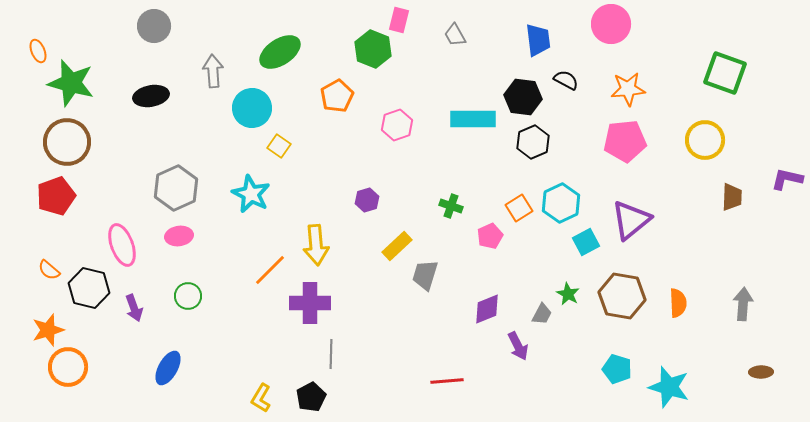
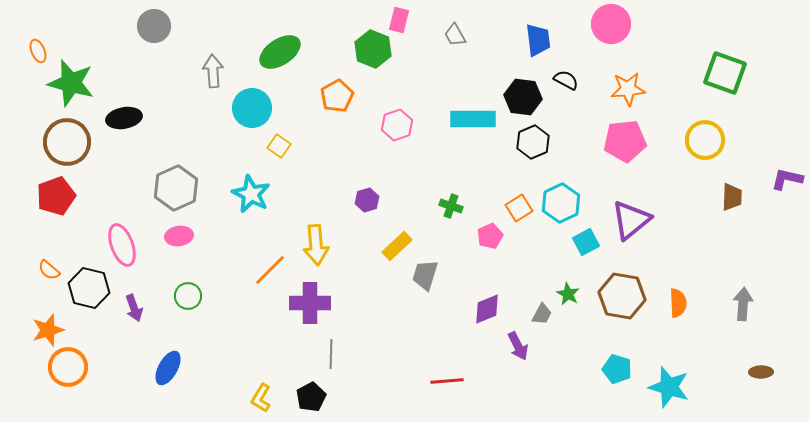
black ellipse at (151, 96): moved 27 px left, 22 px down
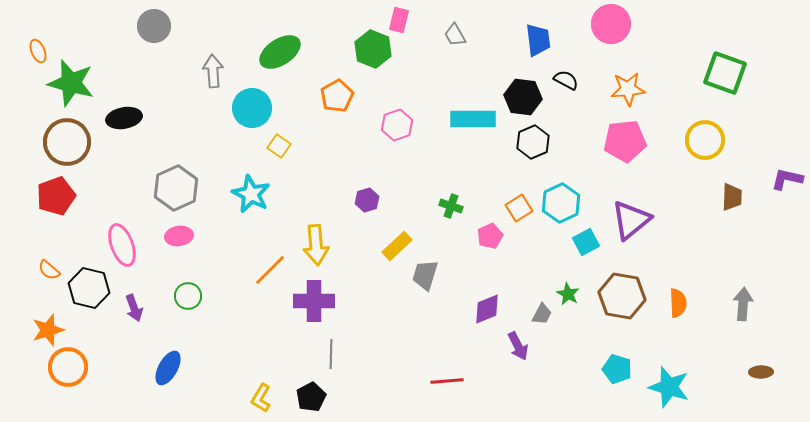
purple cross at (310, 303): moved 4 px right, 2 px up
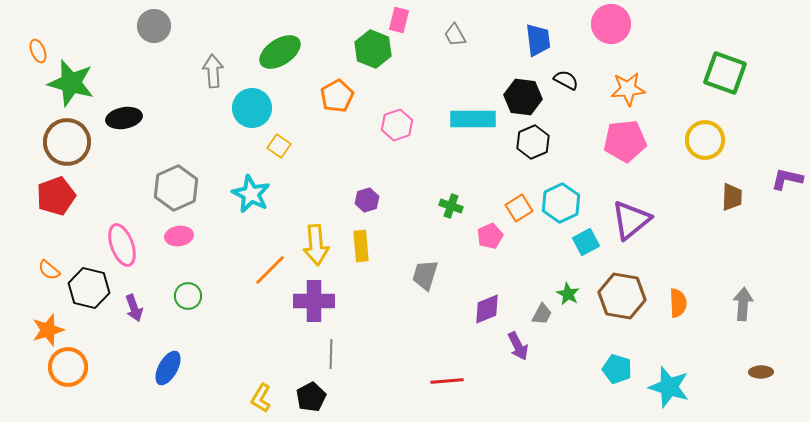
yellow rectangle at (397, 246): moved 36 px left; rotated 52 degrees counterclockwise
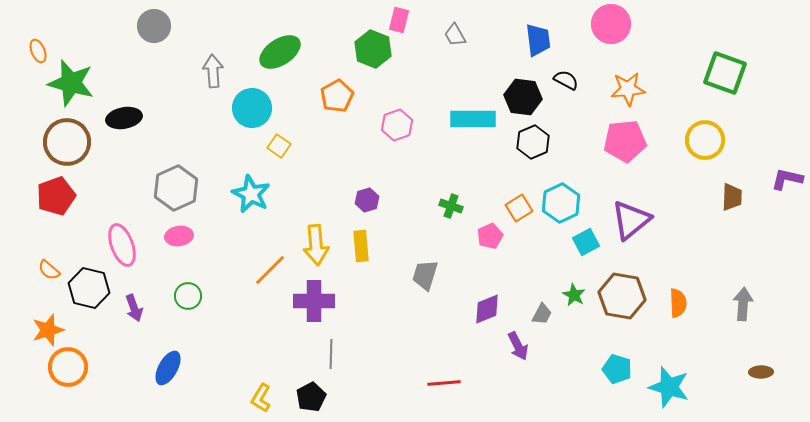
green star at (568, 294): moved 6 px right, 1 px down
red line at (447, 381): moved 3 px left, 2 px down
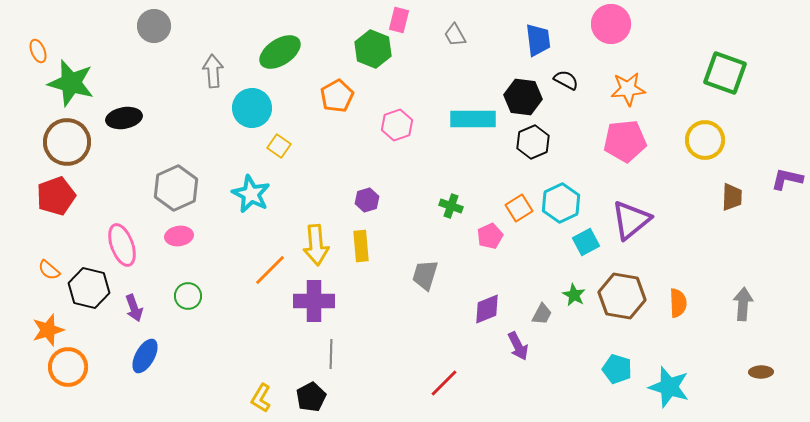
blue ellipse at (168, 368): moved 23 px left, 12 px up
red line at (444, 383): rotated 40 degrees counterclockwise
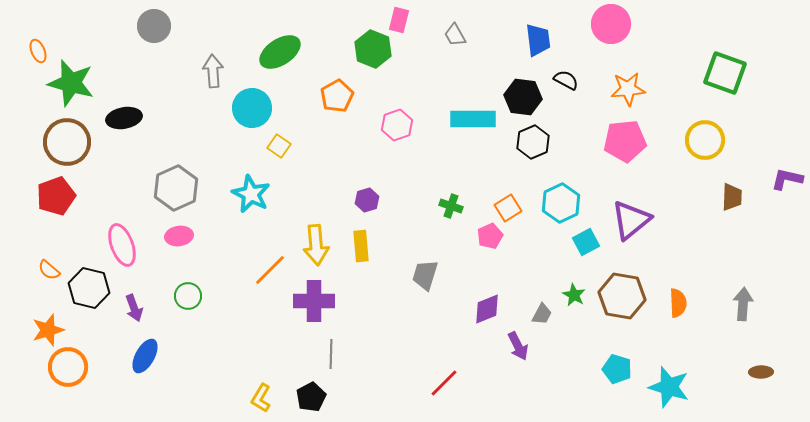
orange square at (519, 208): moved 11 px left
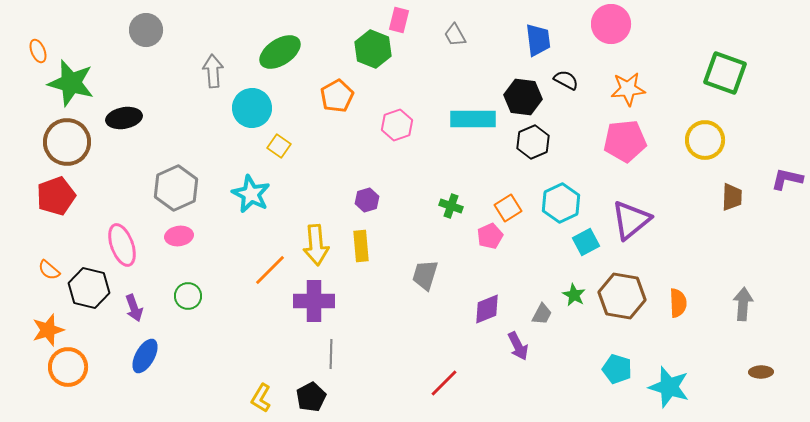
gray circle at (154, 26): moved 8 px left, 4 px down
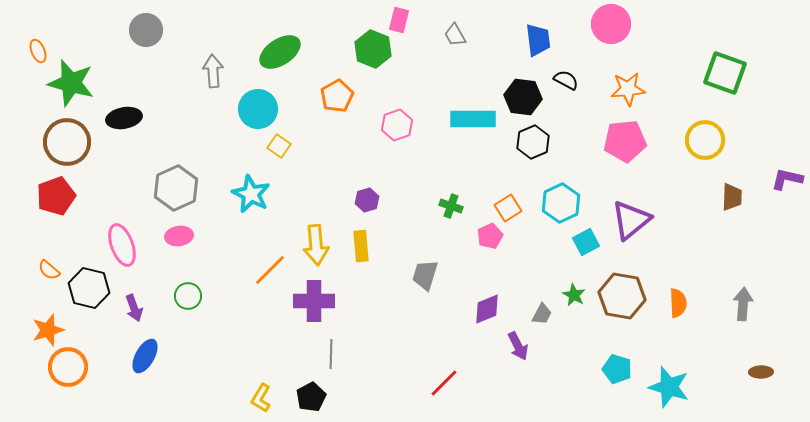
cyan circle at (252, 108): moved 6 px right, 1 px down
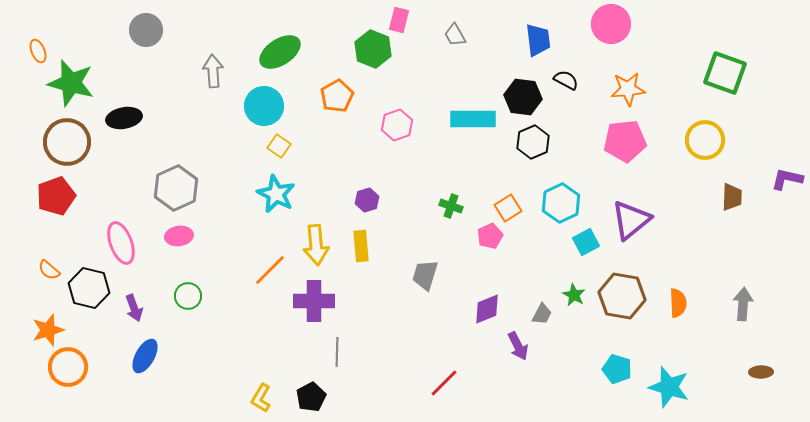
cyan circle at (258, 109): moved 6 px right, 3 px up
cyan star at (251, 194): moved 25 px right
pink ellipse at (122, 245): moved 1 px left, 2 px up
gray line at (331, 354): moved 6 px right, 2 px up
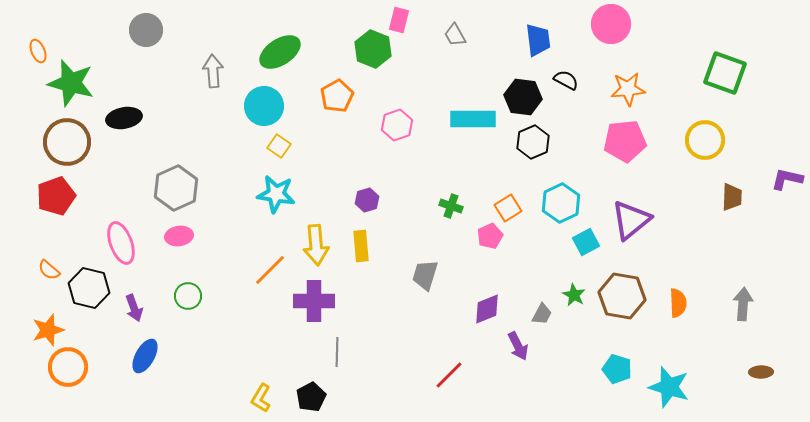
cyan star at (276, 194): rotated 18 degrees counterclockwise
red line at (444, 383): moved 5 px right, 8 px up
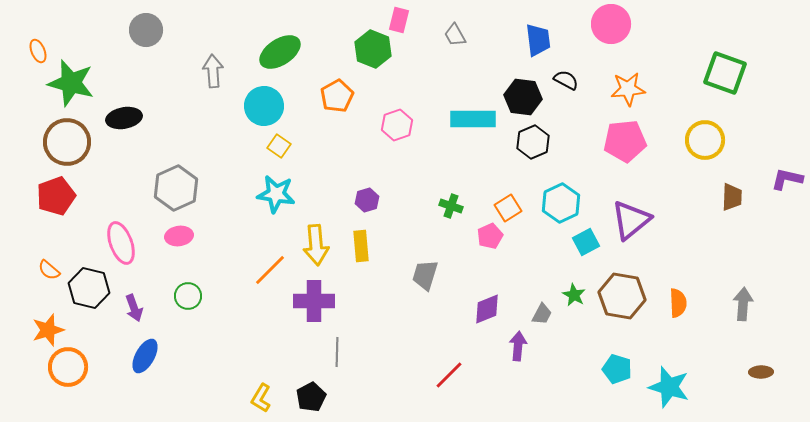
purple arrow at (518, 346): rotated 148 degrees counterclockwise
